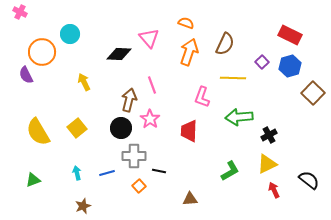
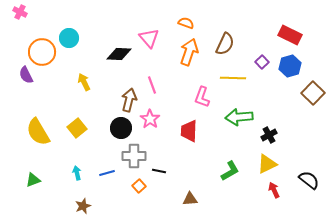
cyan circle: moved 1 px left, 4 px down
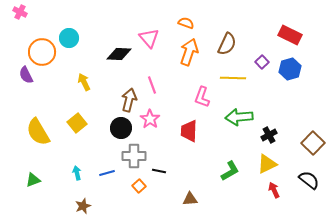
brown semicircle: moved 2 px right
blue hexagon: moved 3 px down
brown square: moved 50 px down
yellow square: moved 5 px up
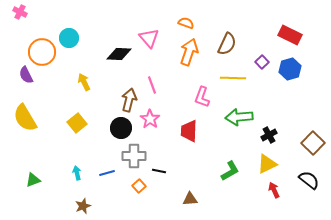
yellow semicircle: moved 13 px left, 14 px up
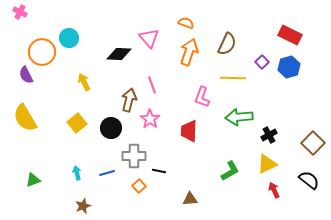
blue hexagon: moved 1 px left, 2 px up
black circle: moved 10 px left
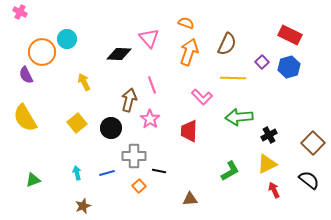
cyan circle: moved 2 px left, 1 px down
pink L-shape: rotated 65 degrees counterclockwise
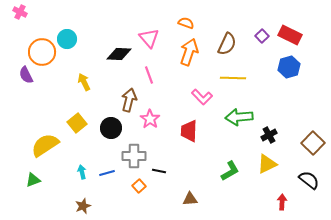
purple square: moved 26 px up
pink line: moved 3 px left, 10 px up
yellow semicircle: moved 20 px right, 27 px down; rotated 88 degrees clockwise
cyan arrow: moved 5 px right, 1 px up
red arrow: moved 8 px right, 12 px down; rotated 28 degrees clockwise
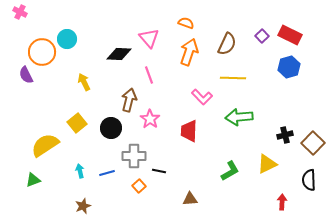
black cross: moved 16 px right; rotated 14 degrees clockwise
cyan arrow: moved 2 px left, 1 px up
black semicircle: rotated 130 degrees counterclockwise
